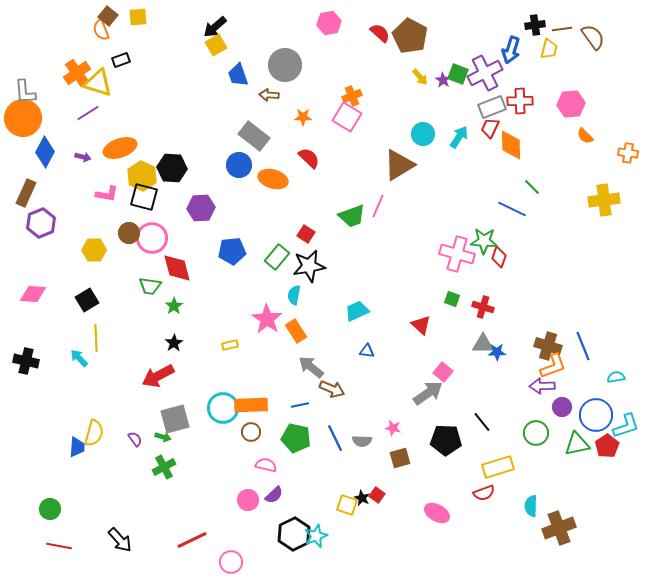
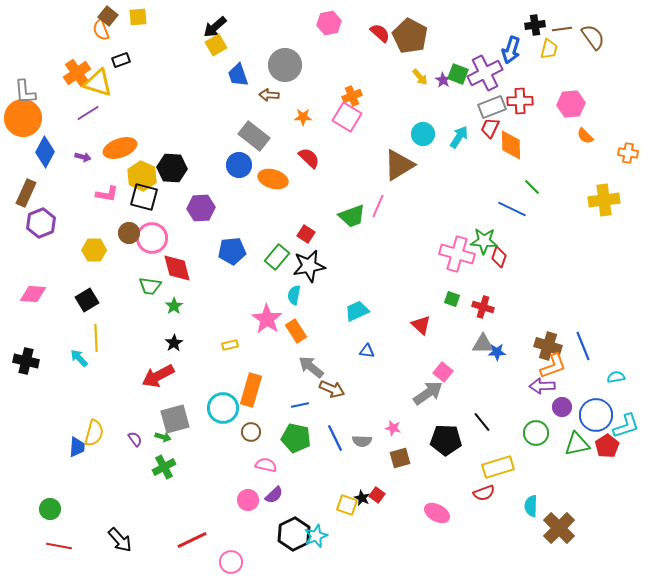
orange rectangle at (251, 405): moved 15 px up; rotated 72 degrees counterclockwise
brown cross at (559, 528): rotated 24 degrees counterclockwise
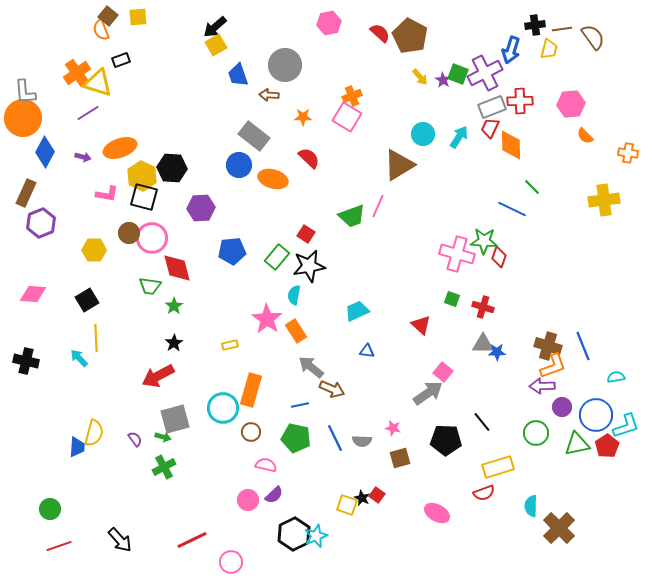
red line at (59, 546): rotated 30 degrees counterclockwise
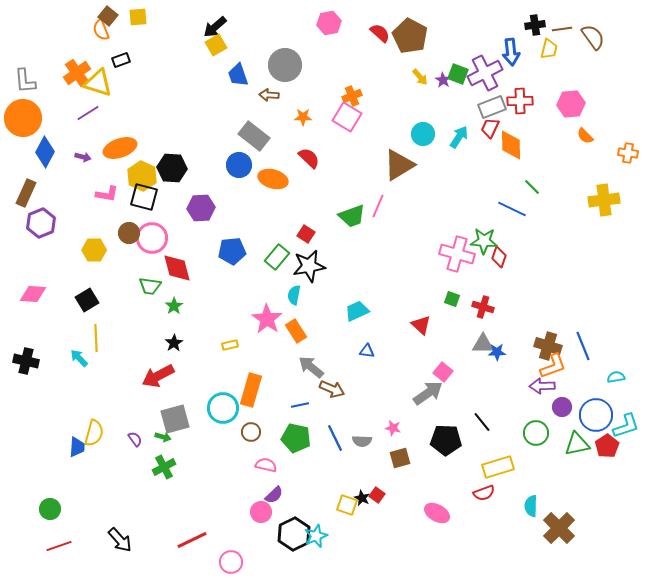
blue arrow at (511, 50): moved 2 px down; rotated 24 degrees counterclockwise
gray L-shape at (25, 92): moved 11 px up
pink circle at (248, 500): moved 13 px right, 12 px down
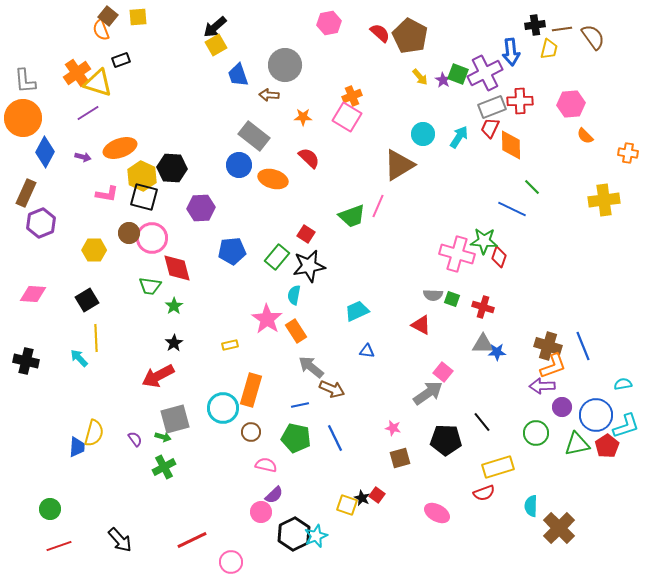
red triangle at (421, 325): rotated 15 degrees counterclockwise
cyan semicircle at (616, 377): moved 7 px right, 7 px down
gray semicircle at (362, 441): moved 71 px right, 146 px up
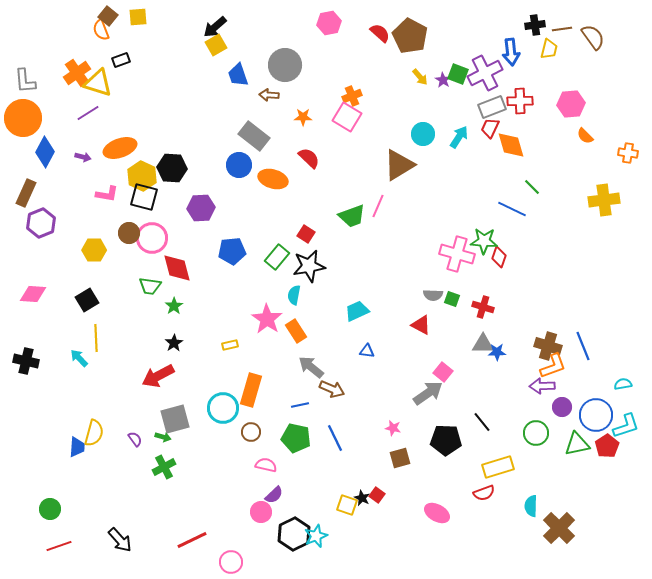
orange diamond at (511, 145): rotated 16 degrees counterclockwise
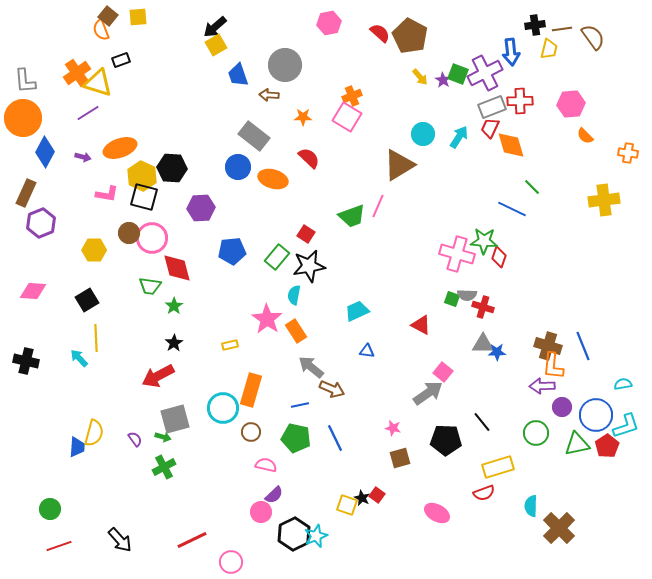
blue circle at (239, 165): moved 1 px left, 2 px down
pink diamond at (33, 294): moved 3 px up
gray semicircle at (433, 295): moved 34 px right
orange L-shape at (553, 366): rotated 116 degrees clockwise
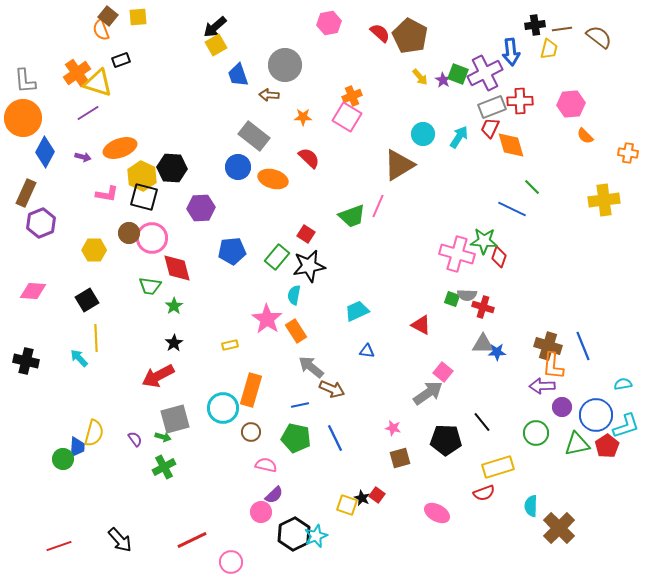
brown semicircle at (593, 37): moved 6 px right; rotated 16 degrees counterclockwise
green circle at (50, 509): moved 13 px right, 50 px up
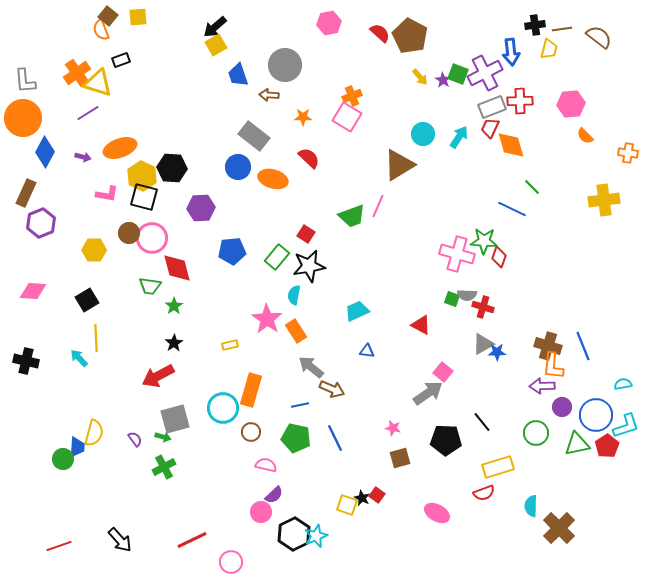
gray triangle at (483, 344): rotated 30 degrees counterclockwise
